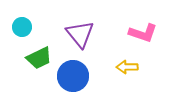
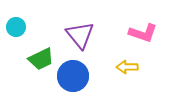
cyan circle: moved 6 px left
purple triangle: moved 1 px down
green trapezoid: moved 2 px right, 1 px down
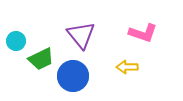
cyan circle: moved 14 px down
purple triangle: moved 1 px right
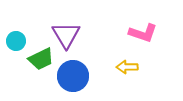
purple triangle: moved 15 px left; rotated 8 degrees clockwise
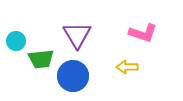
purple triangle: moved 11 px right
green trapezoid: rotated 20 degrees clockwise
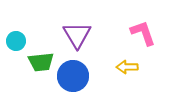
pink L-shape: rotated 128 degrees counterclockwise
green trapezoid: moved 3 px down
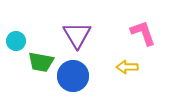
green trapezoid: rotated 16 degrees clockwise
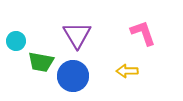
yellow arrow: moved 4 px down
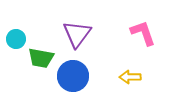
purple triangle: moved 1 px up; rotated 8 degrees clockwise
cyan circle: moved 2 px up
green trapezoid: moved 4 px up
yellow arrow: moved 3 px right, 6 px down
